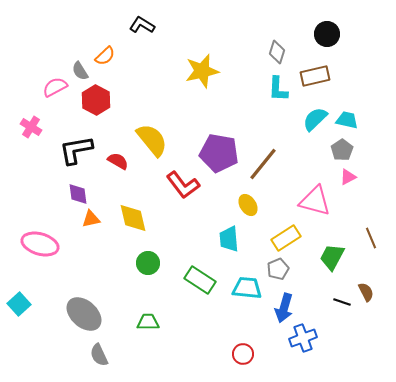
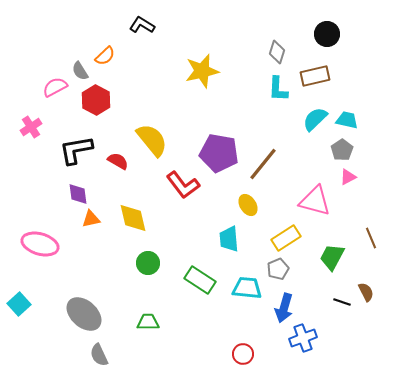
pink cross at (31, 127): rotated 25 degrees clockwise
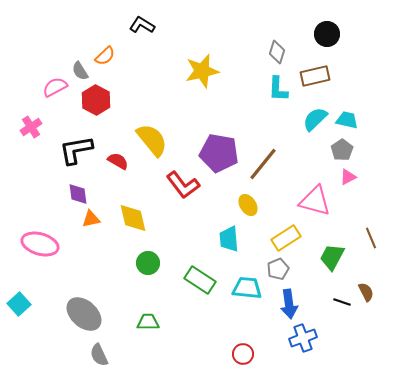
blue arrow at (284, 308): moved 5 px right, 4 px up; rotated 24 degrees counterclockwise
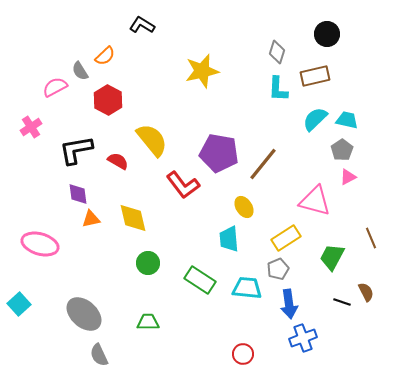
red hexagon at (96, 100): moved 12 px right
yellow ellipse at (248, 205): moved 4 px left, 2 px down
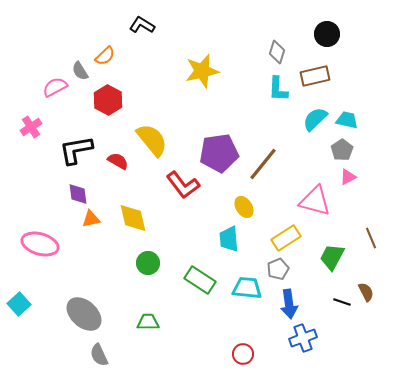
purple pentagon at (219, 153): rotated 18 degrees counterclockwise
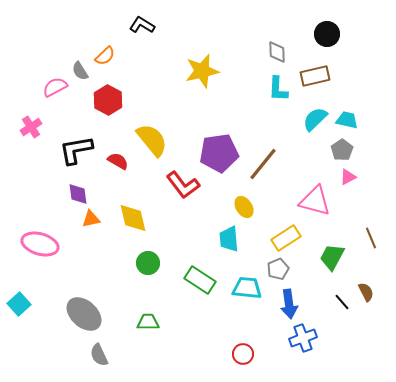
gray diamond at (277, 52): rotated 20 degrees counterclockwise
black line at (342, 302): rotated 30 degrees clockwise
